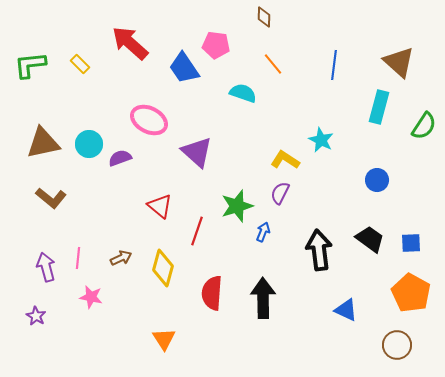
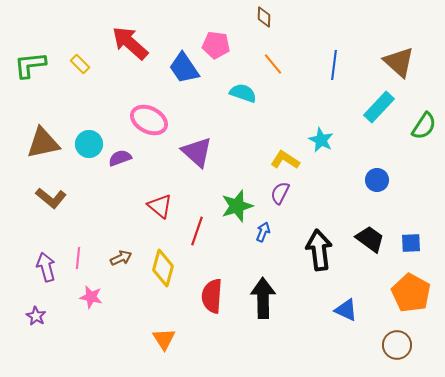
cyan rectangle at (379, 107): rotated 28 degrees clockwise
red semicircle at (212, 293): moved 3 px down
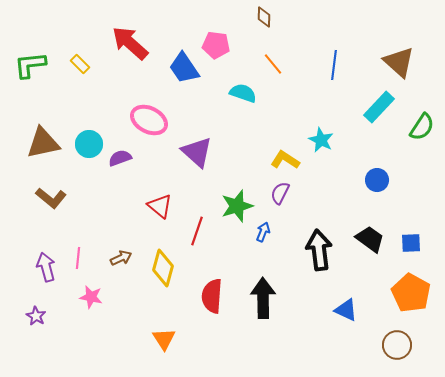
green semicircle at (424, 126): moved 2 px left, 1 px down
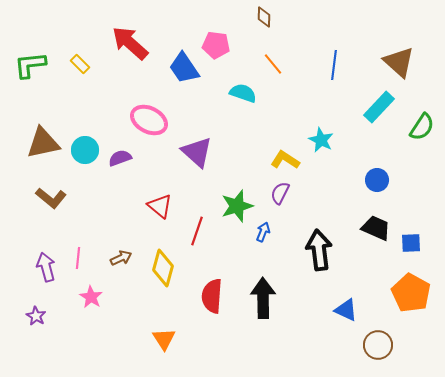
cyan circle at (89, 144): moved 4 px left, 6 px down
black trapezoid at (370, 239): moved 6 px right, 11 px up; rotated 12 degrees counterclockwise
pink star at (91, 297): rotated 20 degrees clockwise
brown circle at (397, 345): moved 19 px left
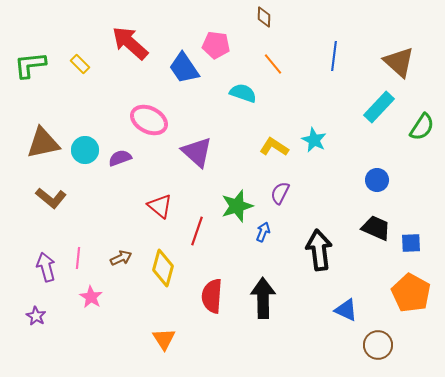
blue line at (334, 65): moved 9 px up
cyan star at (321, 140): moved 7 px left
yellow L-shape at (285, 160): moved 11 px left, 13 px up
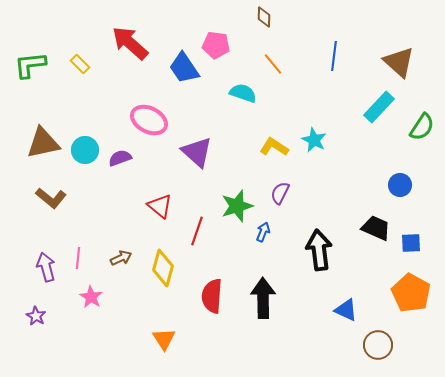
blue circle at (377, 180): moved 23 px right, 5 px down
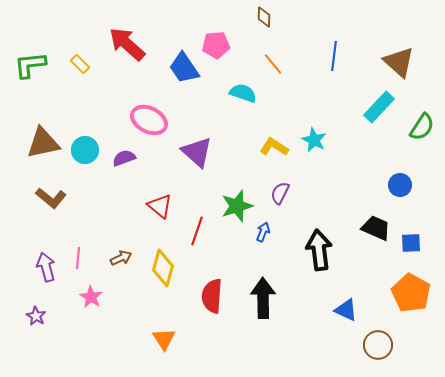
red arrow at (130, 43): moved 3 px left, 1 px down
pink pentagon at (216, 45): rotated 12 degrees counterclockwise
purple semicircle at (120, 158): moved 4 px right
